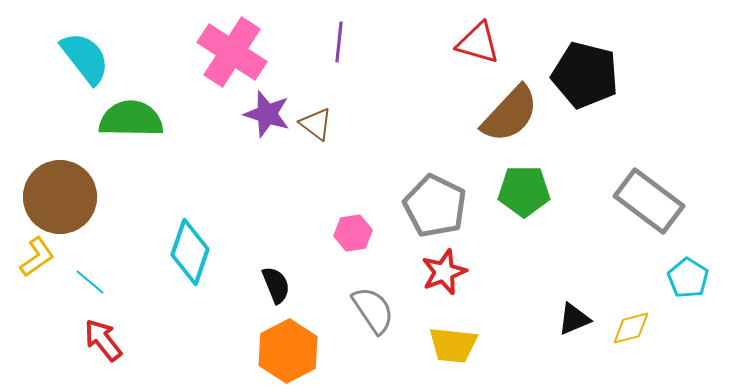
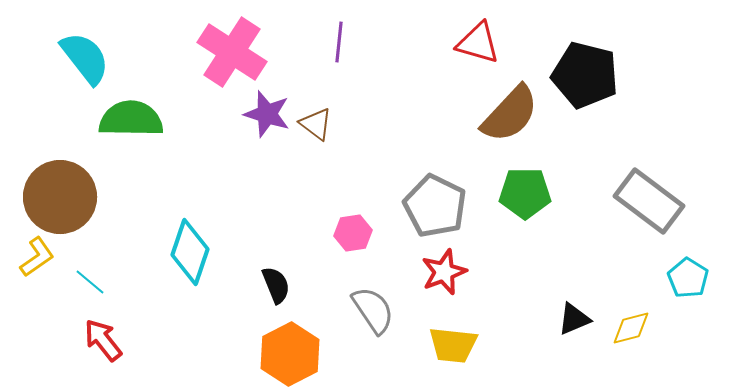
green pentagon: moved 1 px right, 2 px down
orange hexagon: moved 2 px right, 3 px down
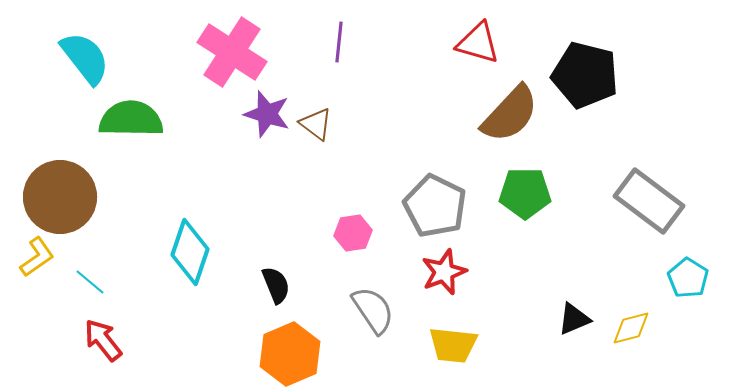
orange hexagon: rotated 4 degrees clockwise
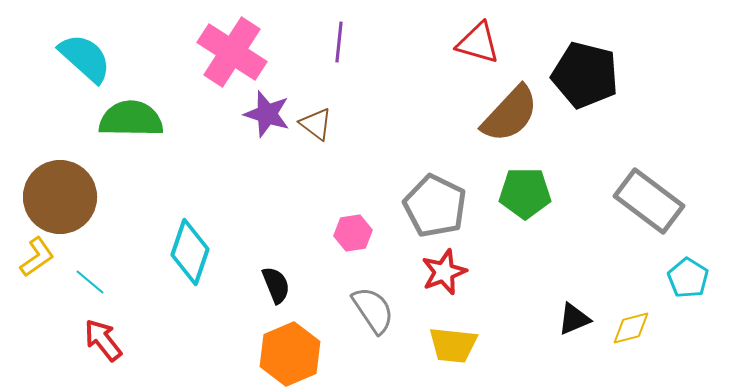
cyan semicircle: rotated 10 degrees counterclockwise
